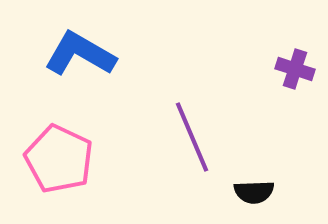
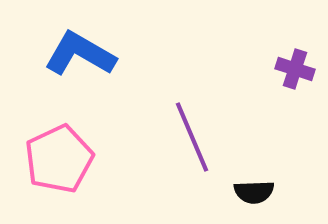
pink pentagon: rotated 22 degrees clockwise
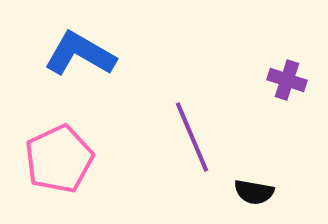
purple cross: moved 8 px left, 11 px down
black semicircle: rotated 12 degrees clockwise
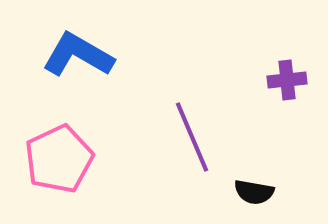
blue L-shape: moved 2 px left, 1 px down
purple cross: rotated 24 degrees counterclockwise
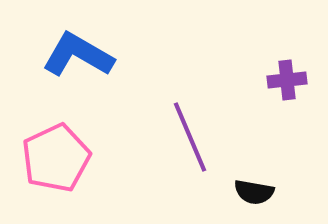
purple line: moved 2 px left
pink pentagon: moved 3 px left, 1 px up
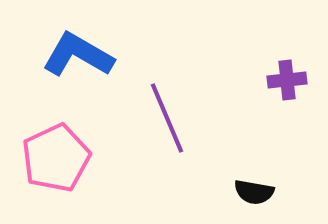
purple line: moved 23 px left, 19 px up
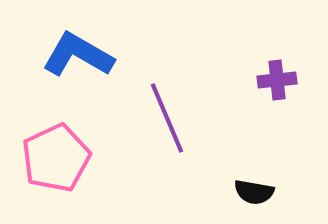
purple cross: moved 10 px left
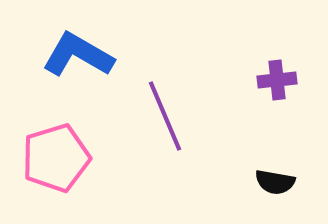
purple line: moved 2 px left, 2 px up
pink pentagon: rotated 8 degrees clockwise
black semicircle: moved 21 px right, 10 px up
